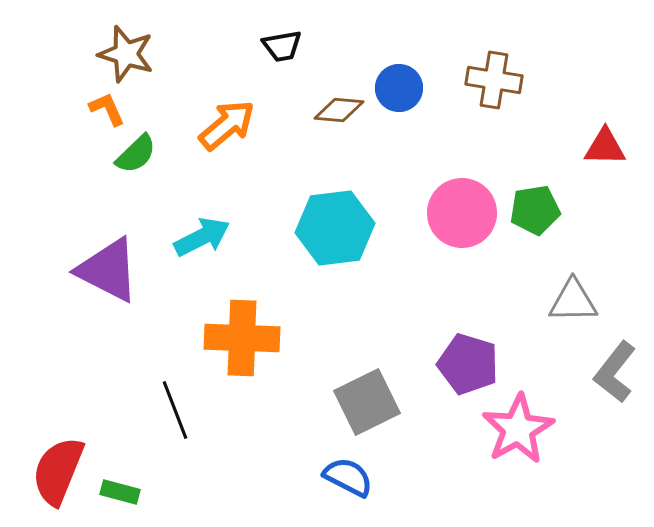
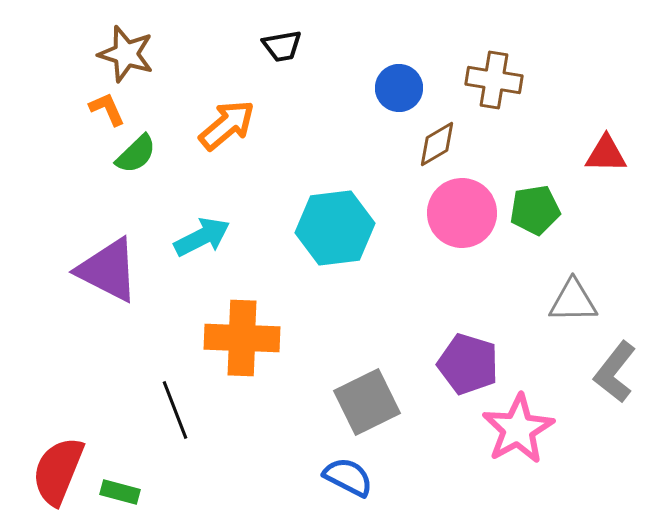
brown diamond: moved 98 px right, 34 px down; rotated 36 degrees counterclockwise
red triangle: moved 1 px right, 7 px down
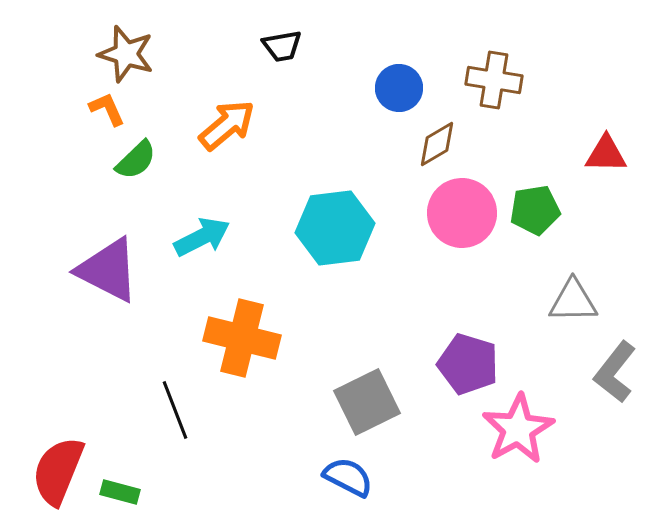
green semicircle: moved 6 px down
orange cross: rotated 12 degrees clockwise
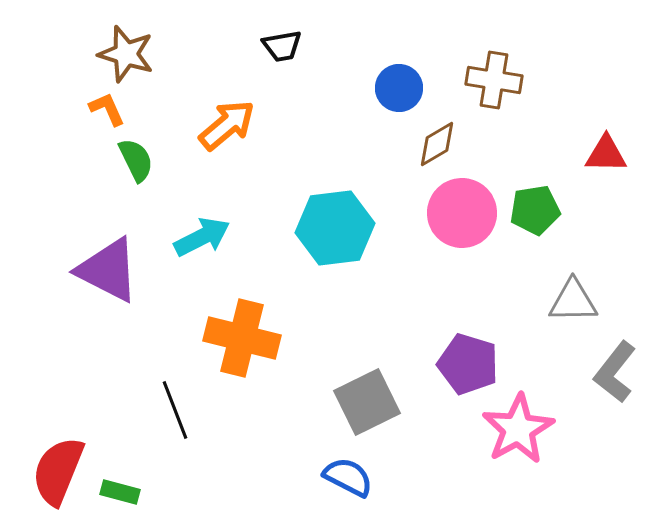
green semicircle: rotated 72 degrees counterclockwise
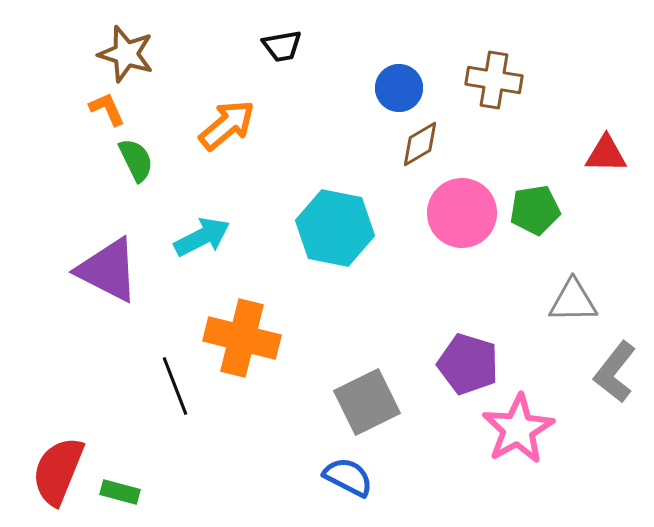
brown diamond: moved 17 px left
cyan hexagon: rotated 18 degrees clockwise
black line: moved 24 px up
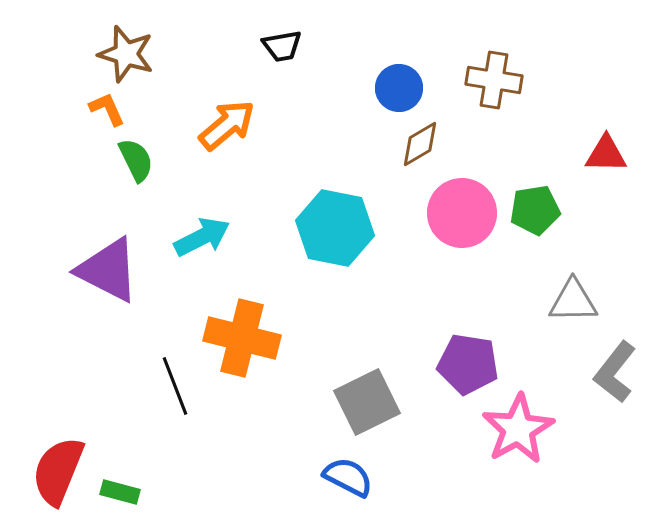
purple pentagon: rotated 8 degrees counterclockwise
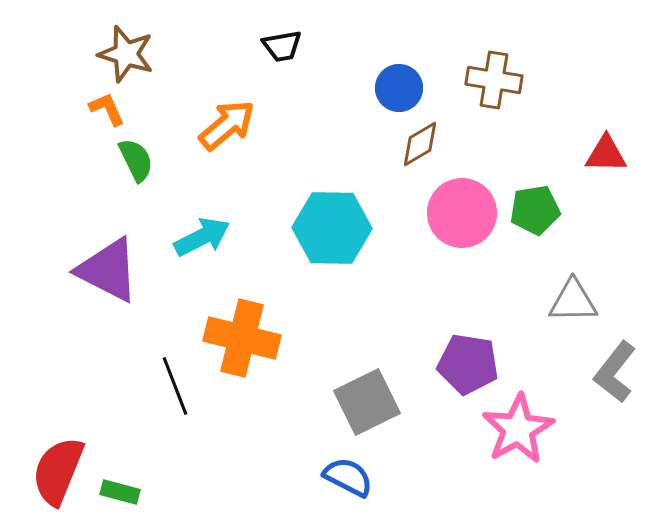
cyan hexagon: moved 3 px left; rotated 10 degrees counterclockwise
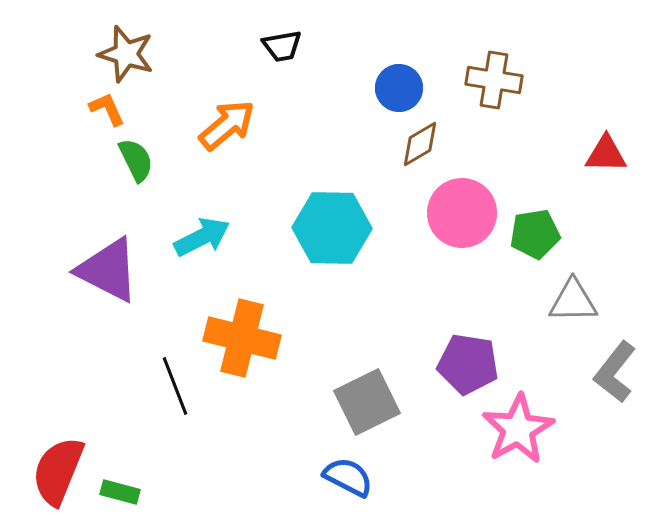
green pentagon: moved 24 px down
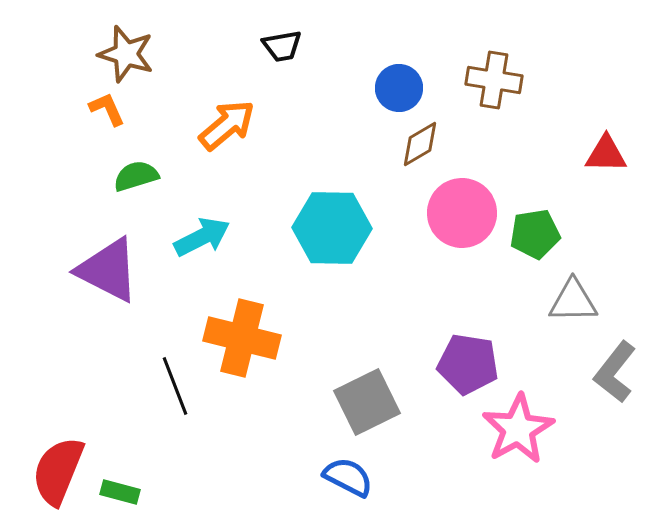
green semicircle: moved 16 px down; rotated 81 degrees counterclockwise
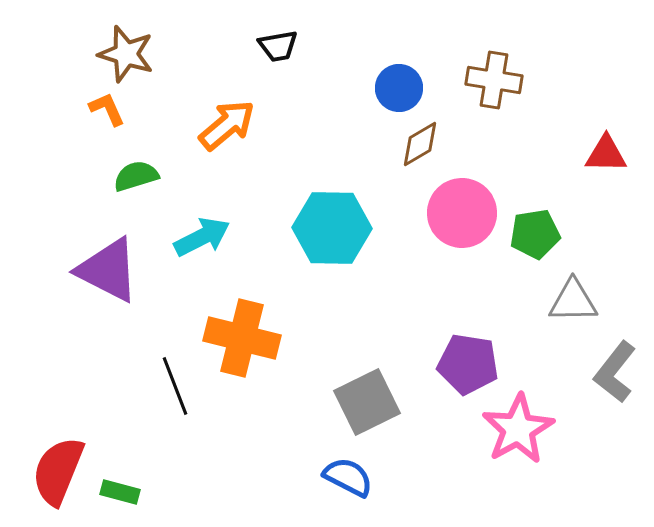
black trapezoid: moved 4 px left
